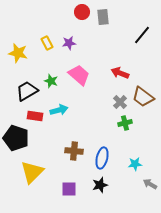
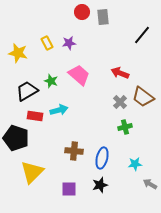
green cross: moved 4 px down
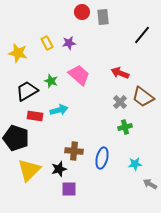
yellow triangle: moved 3 px left, 2 px up
black star: moved 41 px left, 16 px up
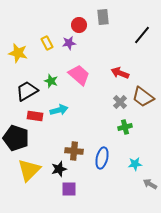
red circle: moved 3 px left, 13 px down
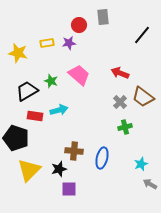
yellow rectangle: rotated 72 degrees counterclockwise
cyan star: moved 6 px right; rotated 16 degrees counterclockwise
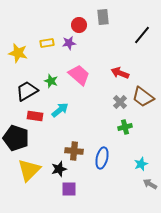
cyan arrow: moved 1 px right; rotated 24 degrees counterclockwise
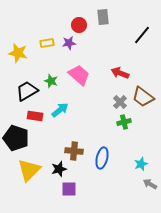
green cross: moved 1 px left, 5 px up
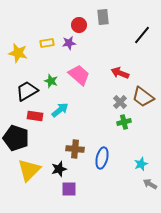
brown cross: moved 1 px right, 2 px up
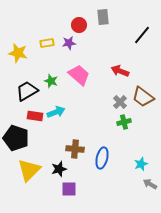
red arrow: moved 2 px up
cyan arrow: moved 4 px left, 2 px down; rotated 18 degrees clockwise
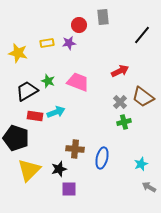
red arrow: rotated 132 degrees clockwise
pink trapezoid: moved 1 px left, 7 px down; rotated 20 degrees counterclockwise
green star: moved 3 px left
gray arrow: moved 1 px left, 3 px down
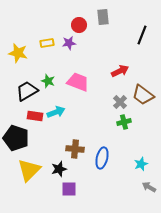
black line: rotated 18 degrees counterclockwise
brown trapezoid: moved 2 px up
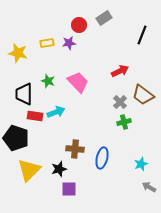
gray rectangle: moved 1 px right, 1 px down; rotated 63 degrees clockwise
pink trapezoid: rotated 25 degrees clockwise
black trapezoid: moved 3 px left, 3 px down; rotated 60 degrees counterclockwise
